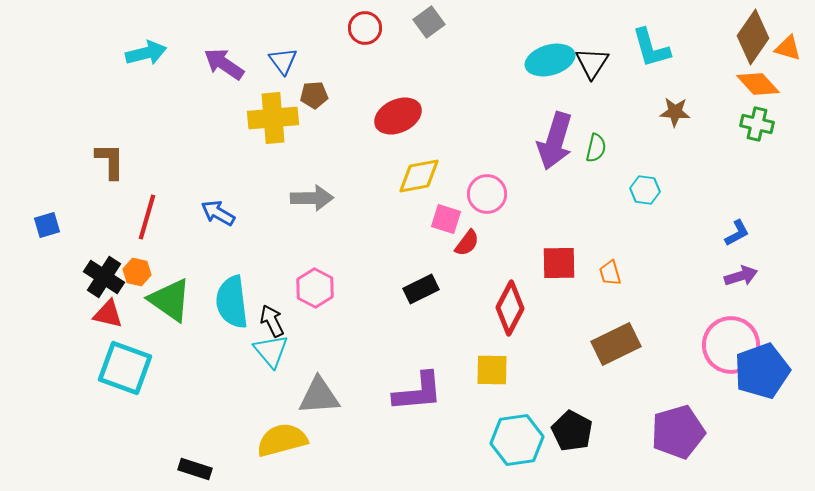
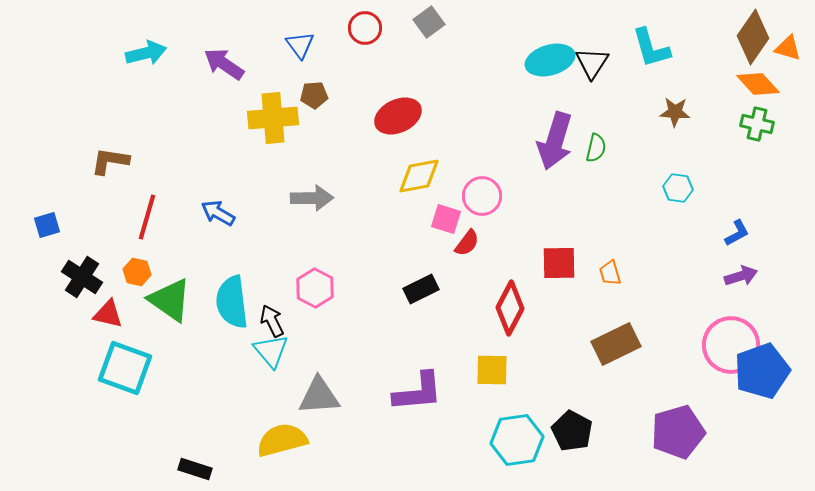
blue triangle at (283, 61): moved 17 px right, 16 px up
brown L-shape at (110, 161): rotated 81 degrees counterclockwise
cyan hexagon at (645, 190): moved 33 px right, 2 px up
pink circle at (487, 194): moved 5 px left, 2 px down
black cross at (104, 277): moved 22 px left
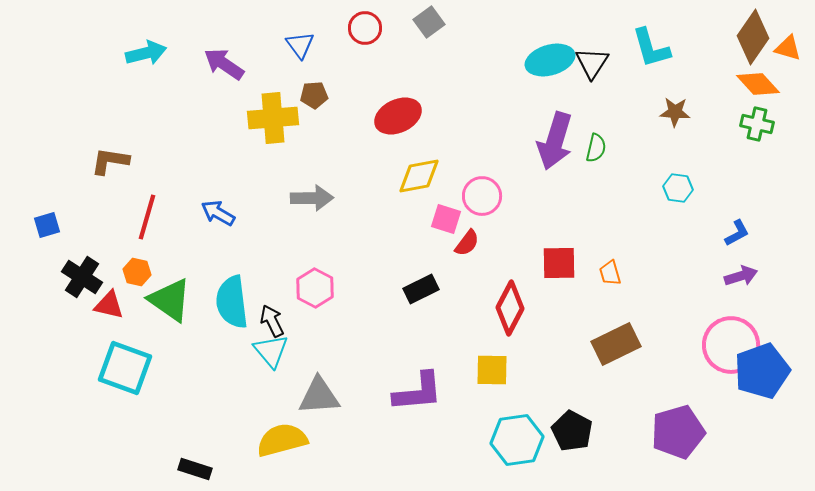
red triangle at (108, 314): moved 1 px right, 9 px up
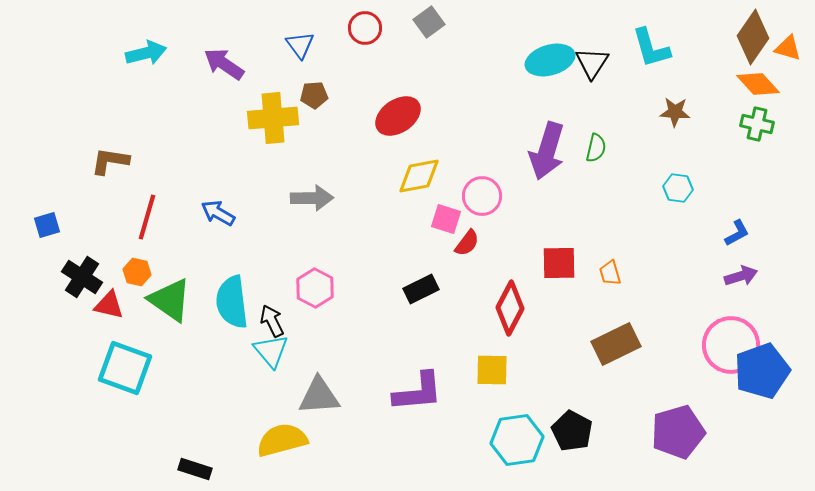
red ellipse at (398, 116): rotated 9 degrees counterclockwise
purple arrow at (555, 141): moved 8 px left, 10 px down
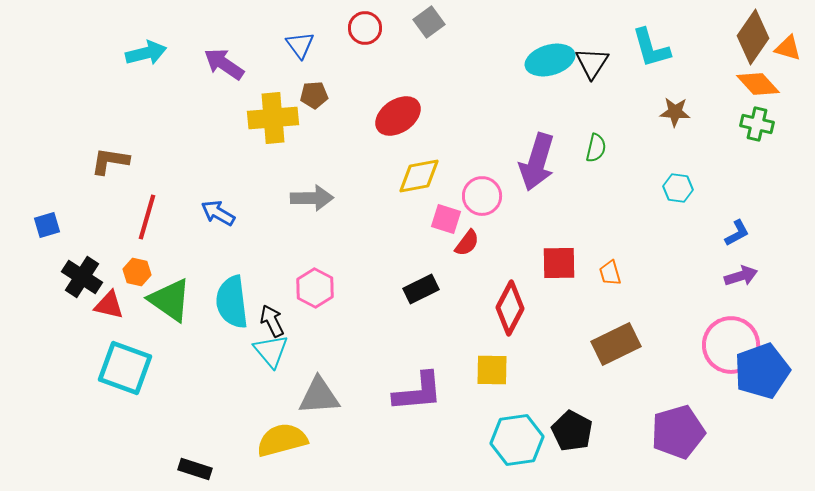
purple arrow at (547, 151): moved 10 px left, 11 px down
